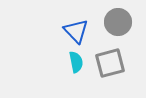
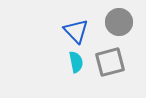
gray circle: moved 1 px right
gray square: moved 1 px up
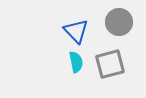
gray square: moved 2 px down
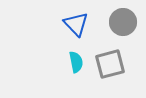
gray circle: moved 4 px right
blue triangle: moved 7 px up
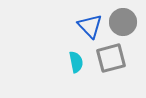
blue triangle: moved 14 px right, 2 px down
gray square: moved 1 px right, 6 px up
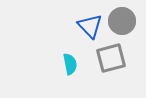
gray circle: moved 1 px left, 1 px up
cyan semicircle: moved 6 px left, 2 px down
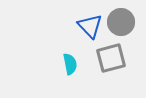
gray circle: moved 1 px left, 1 px down
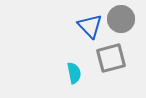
gray circle: moved 3 px up
cyan semicircle: moved 4 px right, 9 px down
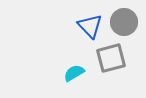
gray circle: moved 3 px right, 3 px down
cyan semicircle: rotated 110 degrees counterclockwise
